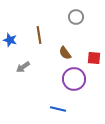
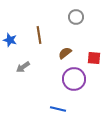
brown semicircle: rotated 88 degrees clockwise
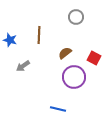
brown line: rotated 12 degrees clockwise
red square: rotated 24 degrees clockwise
gray arrow: moved 1 px up
purple circle: moved 2 px up
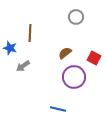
brown line: moved 9 px left, 2 px up
blue star: moved 8 px down
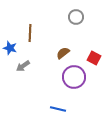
brown semicircle: moved 2 px left
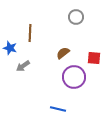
red square: rotated 24 degrees counterclockwise
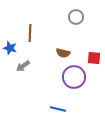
brown semicircle: rotated 128 degrees counterclockwise
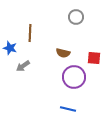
blue line: moved 10 px right
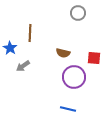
gray circle: moved 2 px right, 4 px up
blue star: rotated 16 degrees clockwise
